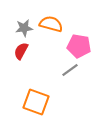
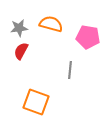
gray star: moved 5 px left
pink pentagon: moved 9 px right, 9 px up
gray line: rotated 48 degrees counterclockwise
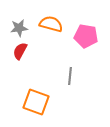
pink pentagon: moved 2 px left, 1 px up
red semicircle: moved 1 px left
gray line: moved 6 px down
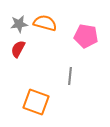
orange semicircle: moved 6 px left, 1 px up
gray star: moved 4 px up
red semicircle: moved 2 px left, 2 px up
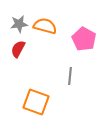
orange semicircle: moved 3 px down
pink pentagon: moved 2 px left, 3 px down; rotated 20 degrees clockwise
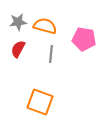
gray star: moved 1 px left, 2 px up
pink pentagon: rotated 20 degrees counterclockwise
gray line: moved 19 px left, 22 px up
orange square: moved 4 px right
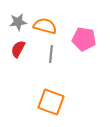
orange square: moved 11 px right
